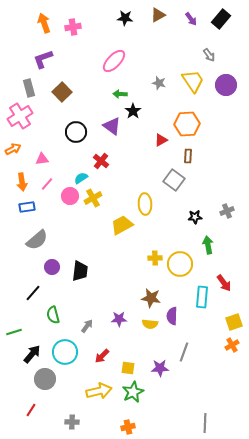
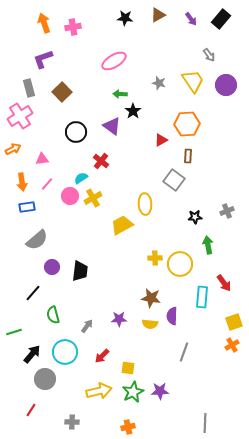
pink ellipse at (114, 61): rotated 15 degrees clockwise
purple star at (160, 368): moved 23 px down
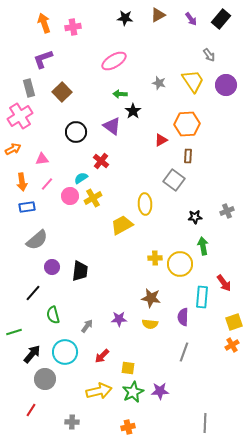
green arrow at (208, 245): moved 5 px left, 1 px down
purple semicircle at (172, 316): moved 11 px right, 1 px down
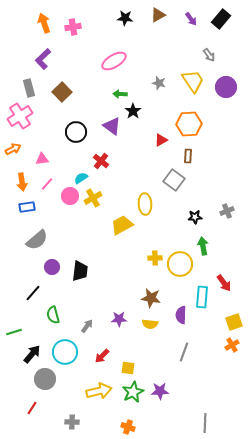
purple L-shape at (43, 59): rotated 25 degrees counterclockwise
purple circle at (226, 85): moved 2 px down
orange hexagon at (187, 124): moved 2 px right
purple semicircle at (183, 317): moved 2 px left, 2 px up
red line at (31, 410): moved 1 px right, 2 px up
orange cross at (128, 427): rotated 32 degrees clockwise
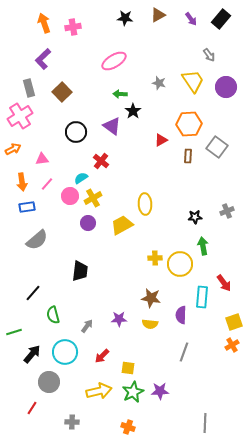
gray square at (174, 180): moved 43 px right, 33 px up
purple circle at (52, 267): moved 36 px right, 44 px up
gray circle at (45, 379): moved 4 px right, 3 px down
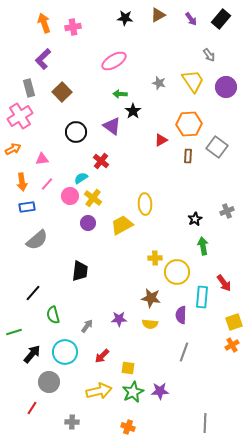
yellow cross at (93, 198): rotated 24 degrees counterclockwise
black star at (195, 217): moved 2 px down; rotated 24 degrees counterclockwise
yellow circle at (180, 264): moved 3 px left, 8 px down
